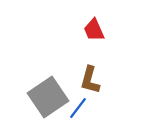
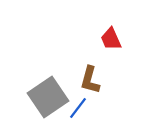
red trapezoid: moved 17 px right, 9 px down
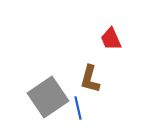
brown L-shape: moved 1 px up
blue line: rotated 50 degrees counterclockwise
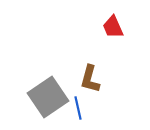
red trapezoid: moved 2 px right, 12 px up
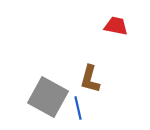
red trapezoid: moved 3 px right, 1 px up; rotated 125 degrees clockwise
gray square: rotated 27 degrees counterclockwise
